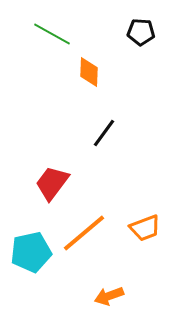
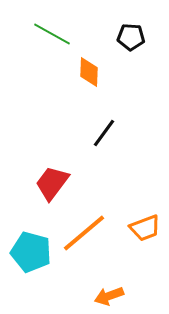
black pentagon: moved 10 px left, 5 px down
cyan pentagon: rotated 27 degrees clockwise
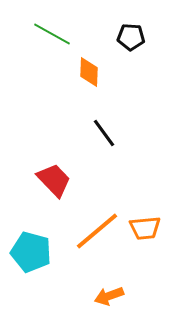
black line: rotated 72 degrees counterclockwise
red trapezoid: moved 2 px right, 3 px up; rotated 99 degrees clockwise
orange trapezoid: rotated 16 degrees clockwise
orange line: moved 13 px right, 2 px up
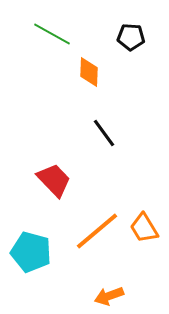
orange trapezoid: moved 1 px left; rotated 64 degrees clockwise
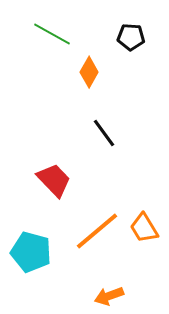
orange diamond: rotated 28 degrees clockwise
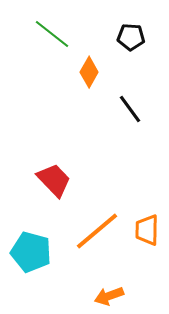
green line: rotated 9 degrees clockwise
black line: moved 26 px right, 24 px up
orange trapezoid: moved 3 px right, 2 px down; rotated 32 degrees clockwise
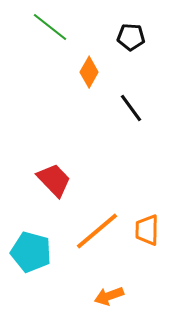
green line: moved 2 px left, 7 px up
black line: moved 1 px right, 1 px up
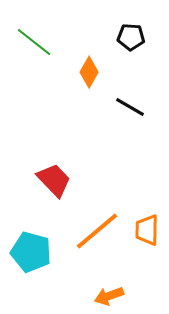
green line: moved 16 px left, 15 px down
black line: moved 1 px left, 1 px up; rotated 24 degrees counterclockwise
